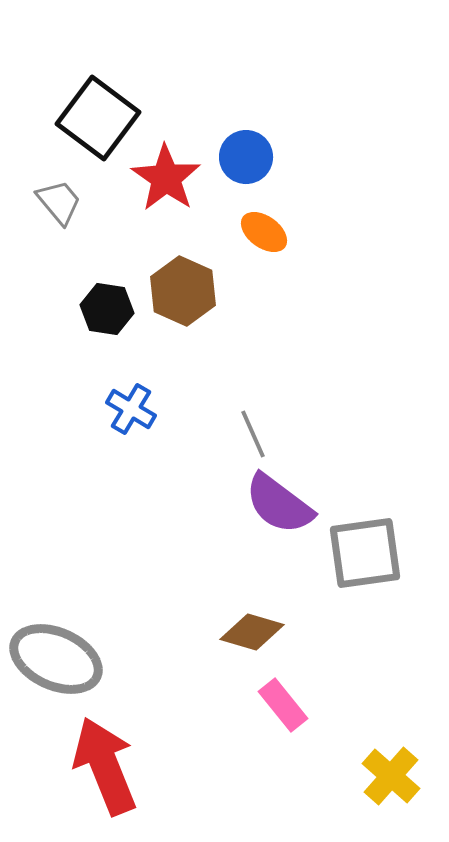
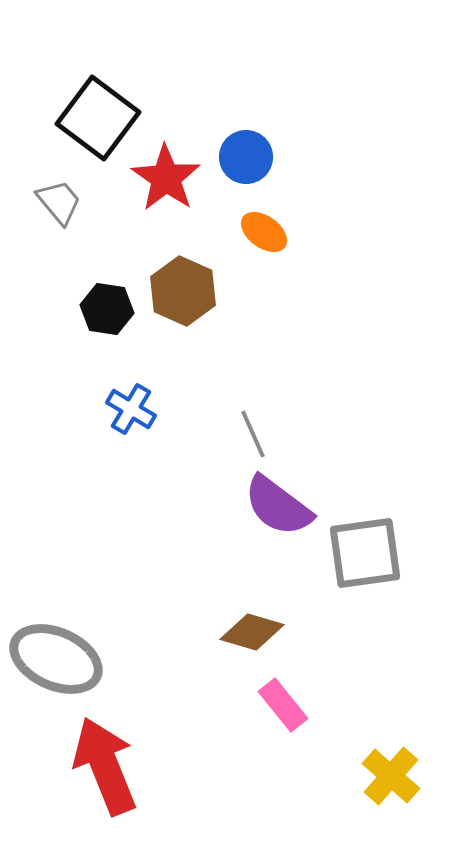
purple semicircle: moved 1 px left, 2 px down
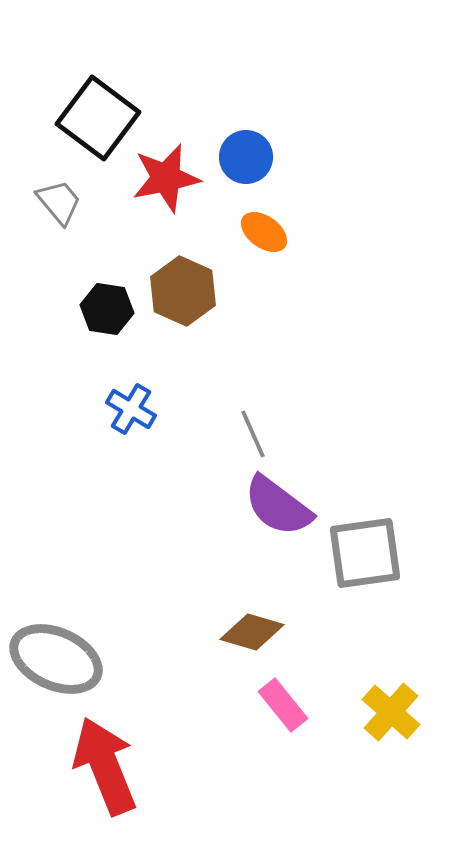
red star: rotated 26 degrees clockwise
yellow cross: moved 64 px up
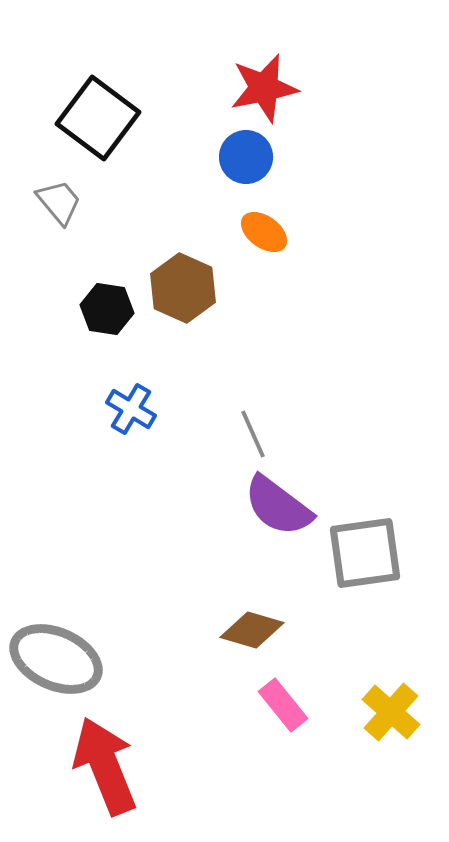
red star: moved 98 px right, 90 px up
brown hexagon: moved 3 px up
brown diamond: moved 2 px up
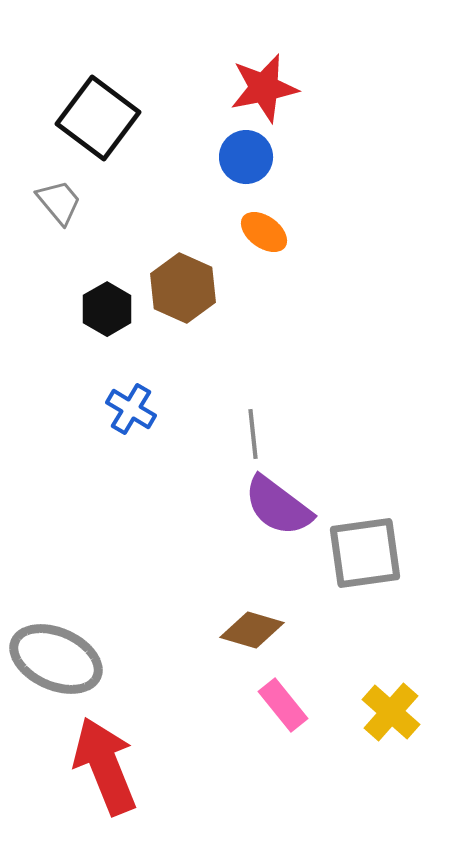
black hexagon: rotated 21 degrees clockwise
gray line: rotated 18 degrees clockwise
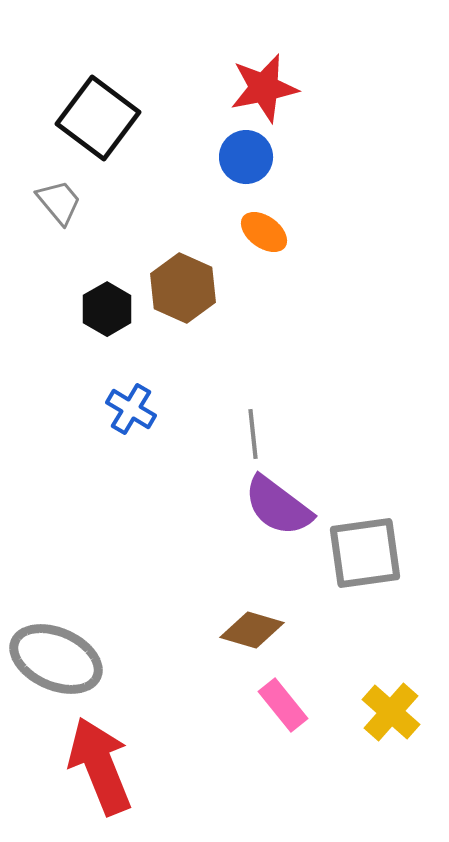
red arrow: moved 5 px left
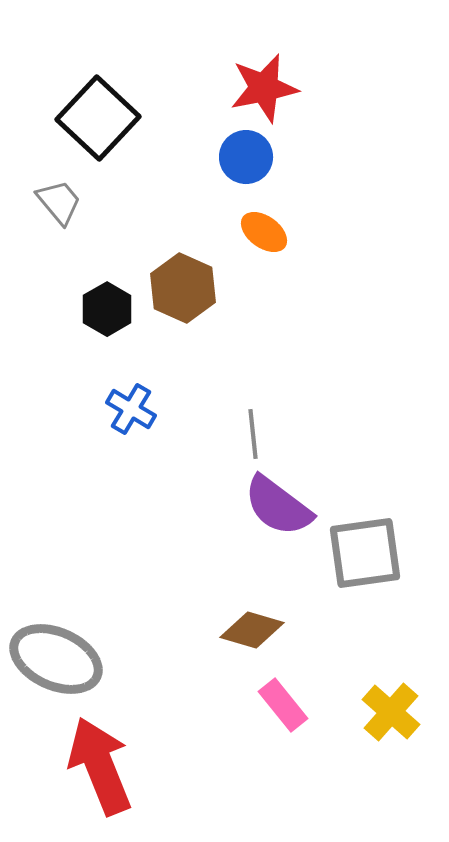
black square: rotated 6 degrees clockwise
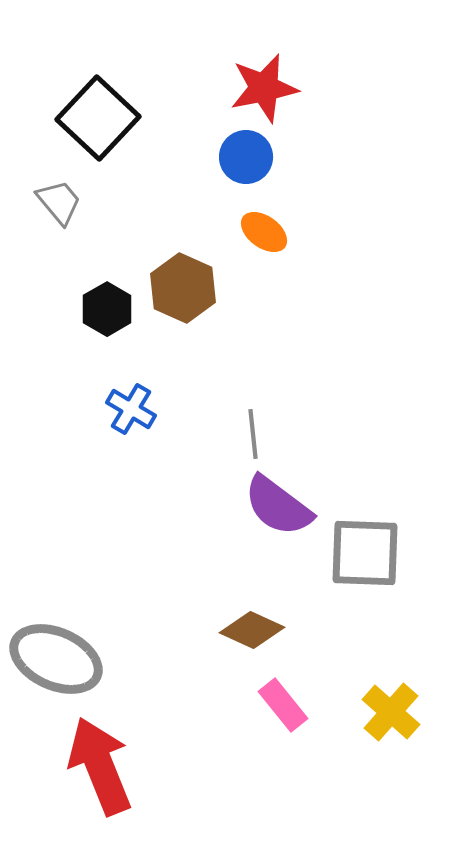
gray square: rotated 10 degrees clockwise
brown diamond: rotated 8 degrees clockwise
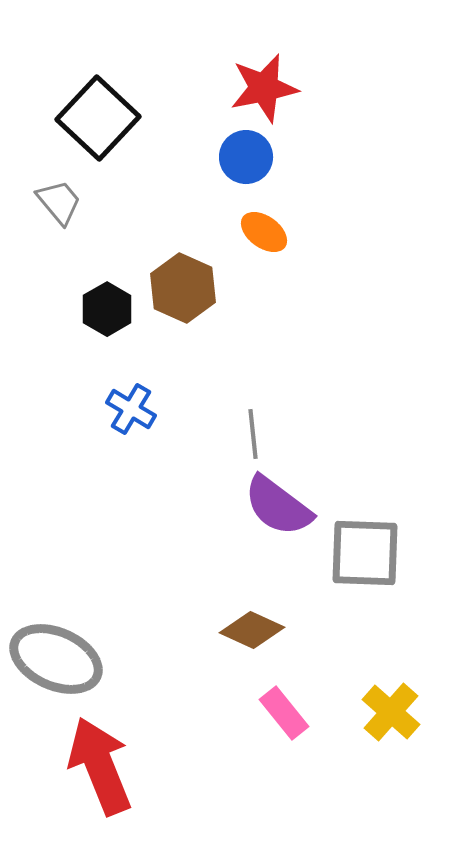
pink rectangle: moved 1 px right, 8 px down
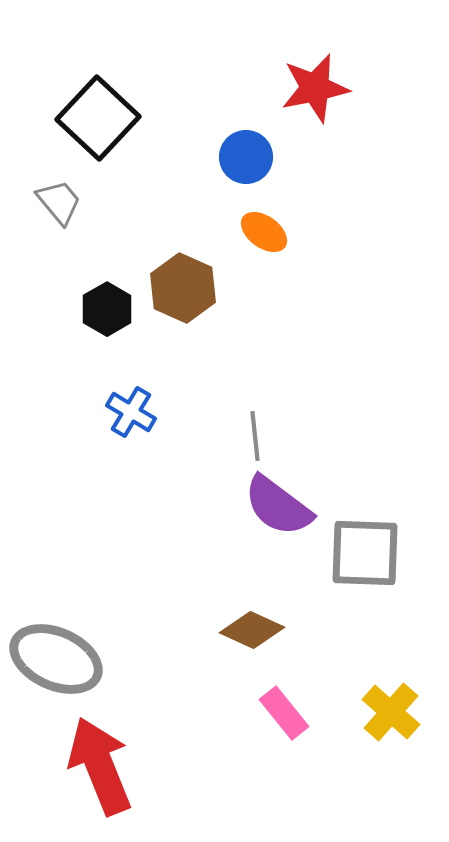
red star: moved 51 px right
blue cross: moved 3 px down
gray line: moved 2 px right, 2 px down
